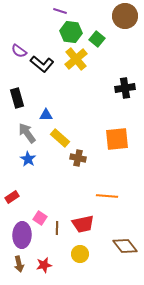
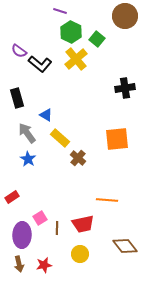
green hexagon: rotated 20 degrees clockwise
black L-shape: moved 2 px left
blue triangle: rotated 32 degrees clockwise
brown cross: rotated 28 degrees clockwise
orange line: moved 4 px down
pink square: rotated 24 degrees clockwise
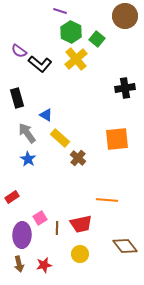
red trapezoid: moved 2 px left
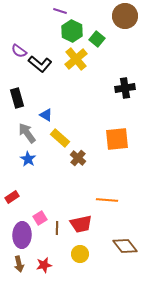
green hexagon: moved 1 px right, 1 px up
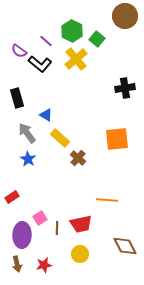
purple line: moved 14 px left, 30 px down; rotated 24 degrees clockwise
brown diamond: rotated 10 degrees clockwise
brown arrow: moved 2 px left
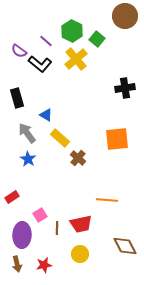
pink square: moved 3 px up
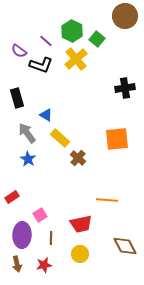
black L-shape: moved 1 px right, 1 px down; rotated 20 degrees counterclockwise
brown line: moved 6 px left, 10 px down
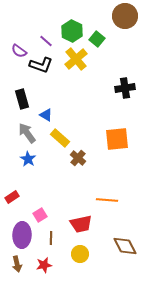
black rectangle: moved 5 px right, 1 px down
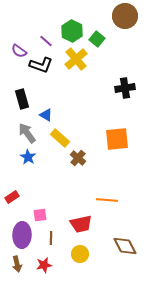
blue star: moved 2 px up
pink square: rotated 24 degrees clockwise
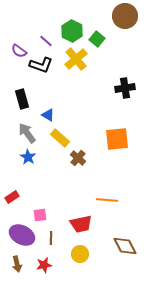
blue triangle: moved 2 px right
purple ellipse: rotated 65 degrees counterclockwise
